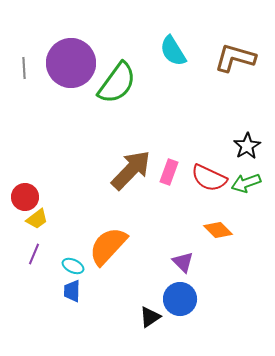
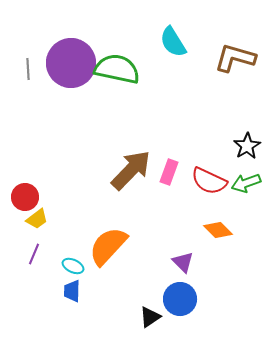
cyan semicircle: moved 9 px up
gray line: moved 4 px right, 1 px down
green semicircle: moved 14 px up; rotated 114 degrees counterclockwise
red semicircle: moved 3 px down
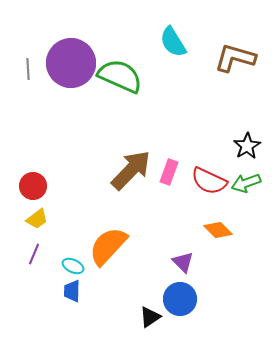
green semicircle: moved 3 px right, 7 px down; rotated 12 degrees clockwise
red circle: moved 8 px right, 11 px up
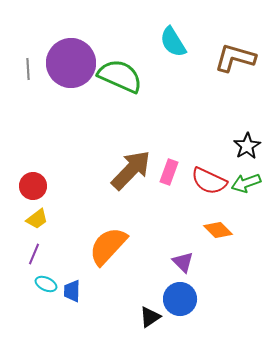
cyan ellipse: moved 27 px left, 18 px down
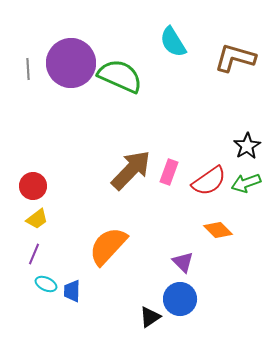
red semicircle: rotated 60 degrees counterclockwise
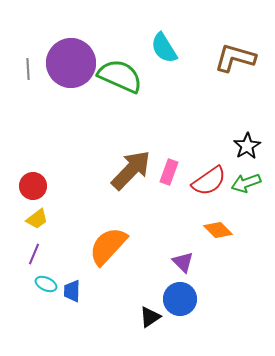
cyan semicircle: moved 9 px left, 6 px down
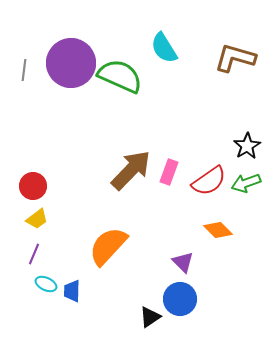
gray line: moved 4 px left, 1 px down; rotated 10 degrees clockwise
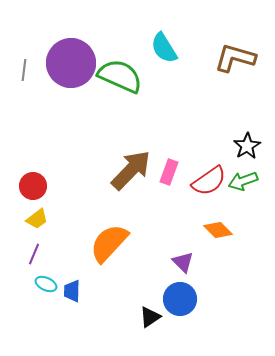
green arrow: moved 3 px left, 2 px up
orange semicircle: moved 1 px right, 3 px up
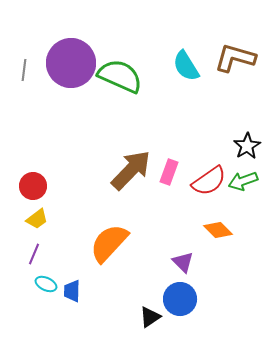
cyan semicircle: moved 22 px right, 18 px down
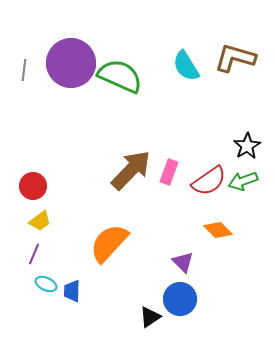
yellow trapezoid: moved 3 px right, 2 px down
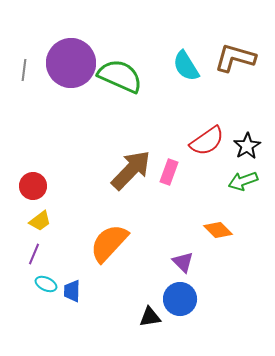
red semicircle: moved 2 px left, 40 px up
black triangle: rotated 25 degrees clockwise
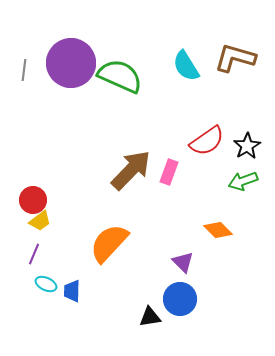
red circle: moved 14 px down
